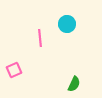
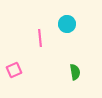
green semicircle: moved 1 px right, 12 px up; rotated 35 degrees counterclockwise
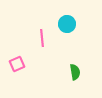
pink line: moved 2 px right
pink square: moved 3 px right, 6 px up
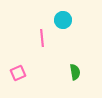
cyan circle: moved 4 px left, 4 px up
pink square: moved 1 px right, 9 px down
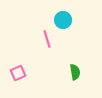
pink line: moved 5 px right, 1 px down; rotated 12 degrees counterclockwise
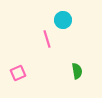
green semicircle: moved 2 px right, 1 px up
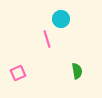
cyan circle: moved 2 px left, 1 px up
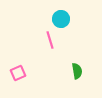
pink line: moved 3 px right, 1 px down
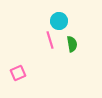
cyan circle: moved 2 px left, 2 px down
green semicircle: moved 5 px left, 27 px up
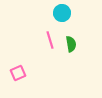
cyan circle: moved 3 px right, 8 px up
green semicircle: moved 1 px left
